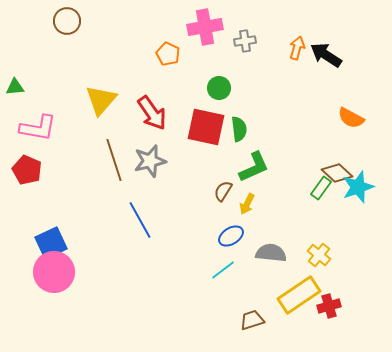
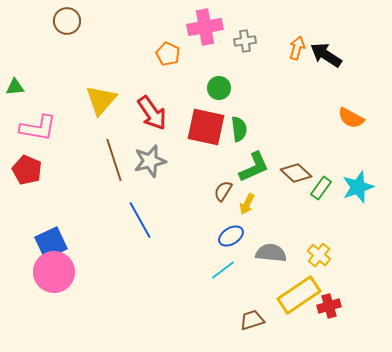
brown diamond: moved 41 px left
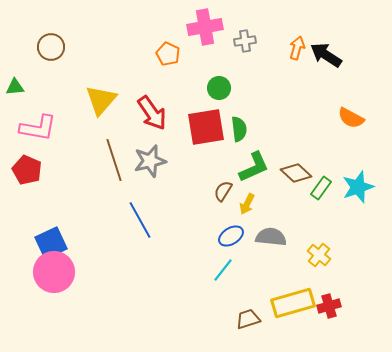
brown circle: moved 16 px left, 26 px down
red square: rotated 21 degrees counterclockwise
gray semicircle: moved 16 px up
cyan line: rotated 15 degrees counterclockwise
yellow rectangle: moved 6 px left, 8 px down; rotated 18 degrees clockwise
brown trapezoid: moved 4 px left, 1 px up
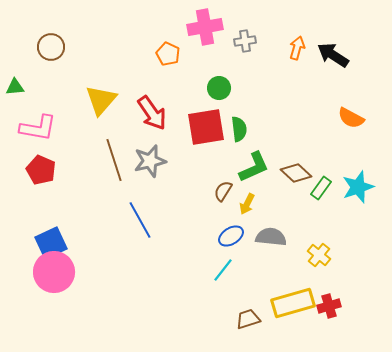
black arrow: moved 7 px right
red pentagon: moved 14 px right
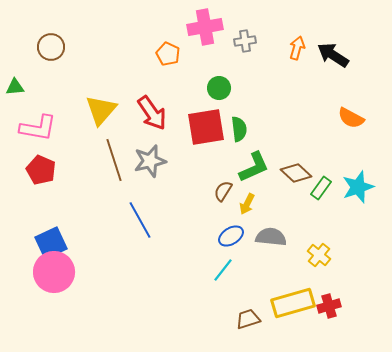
yellow triangle: moved 10 px down
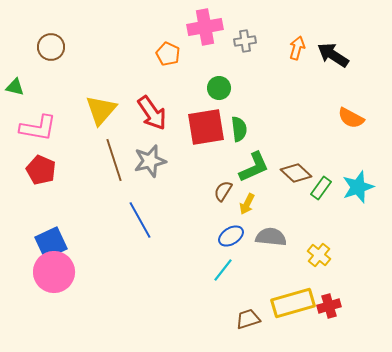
green triangle: rotated 18 degrees clockwise
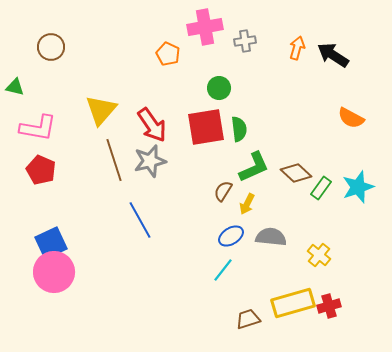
red arrow: moved 12 px down
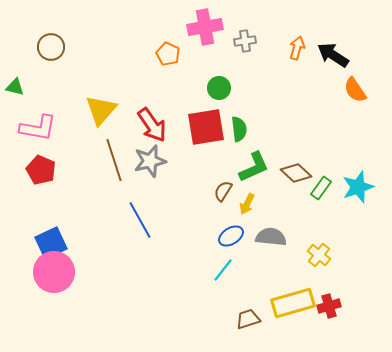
orange semicircle: moved 4 px right, 28 px up; rotated 28 degrees clockwise
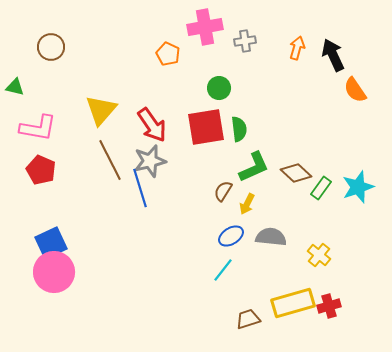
black arrow: rotated 32 degrees clockwise
brown line: moved 4 px left; rotated 9 degrees counterclockwise
blue line: moved 32 px up; rotated 12 degrees clockwise
